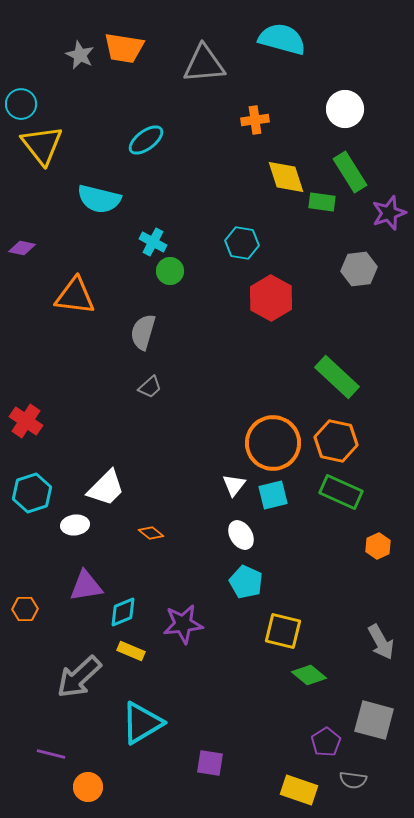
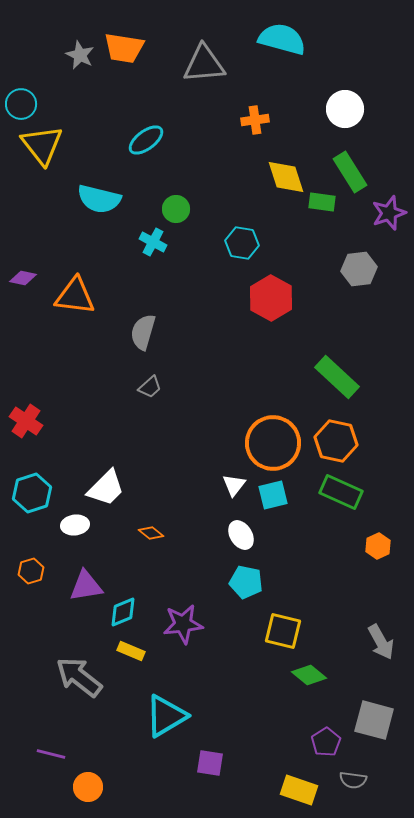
purple diamond at (22, 248): moved 1 px right, 30 px down
green circle at (170, 271): moved 6 px right, 62 px up
cyan pentagon at (246, 582): rotated 12 degrees counterclockwise
orange hexagon at (25, 609): moved 6 px right, 38 px up; rotated 15 degrees counterclockwise
gray arrow at (79, 677): rotated 81 degrees clockwise
cyan triangle at (142, 723): moved 24 px right, 7 px up
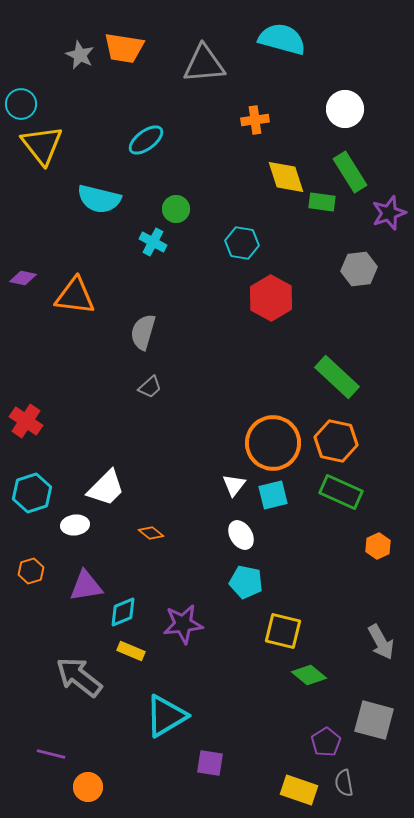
gray semicircle at (353, 780): moved 9 px left, 3 px down; rotated 72 degrees clockwise
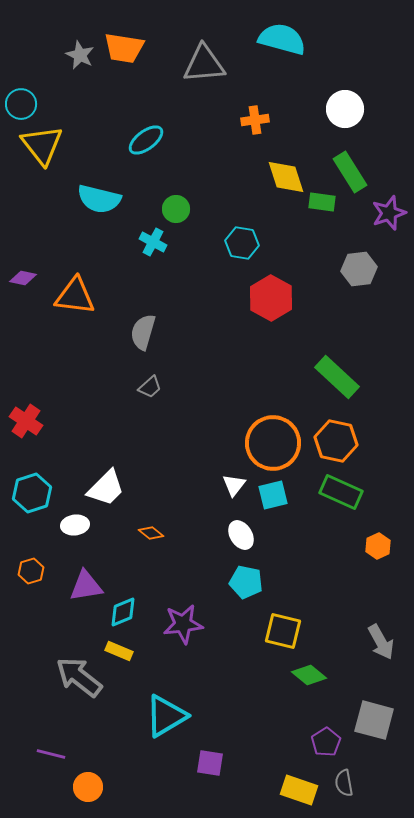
yellow rectangle at (131, 651): moved 12 px left
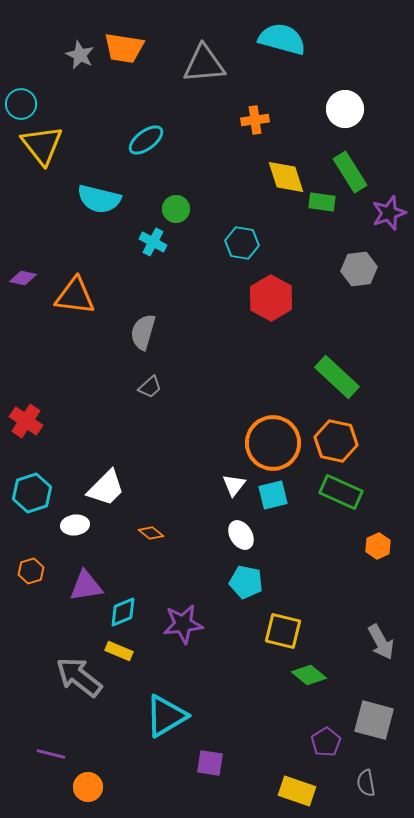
gray semicircle at (344, 783): moved 22 px right
yellow rectangle at (299, 790): moved 2 px left, 1 px down
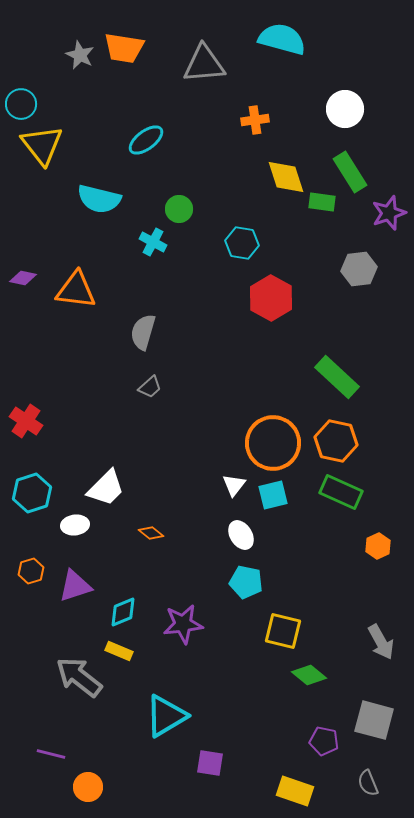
green circle at (176, 209): moved 3 px right
orange triangle at (75, 296): moved 1 px right, 6 px up
purple triangle at (86, 586): moved 11 px left; rotated 9 degrees counterclockwise
purple pentagon at (326, 742): moved 2 px left, 1 px up; rotated 28 degrees counterclockwise
gray semicircle at (366, 783): moved 2 px right; rotated 12 degrees counterclockwise
yellow rectangle at (297, 791): moved 2 px left
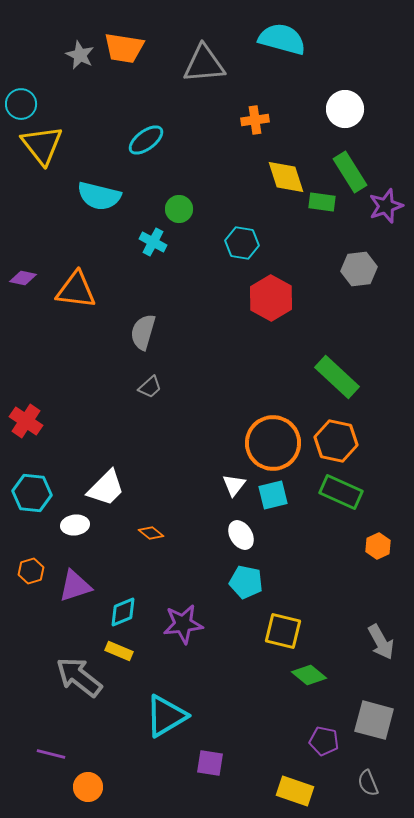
cyan semicircle at (99, 199): moved 3 px up
purple star at (389, 213): moved 3 px left, 7 px up
cyan hexagon at (32, 493): rotated 24 degrees clockwise
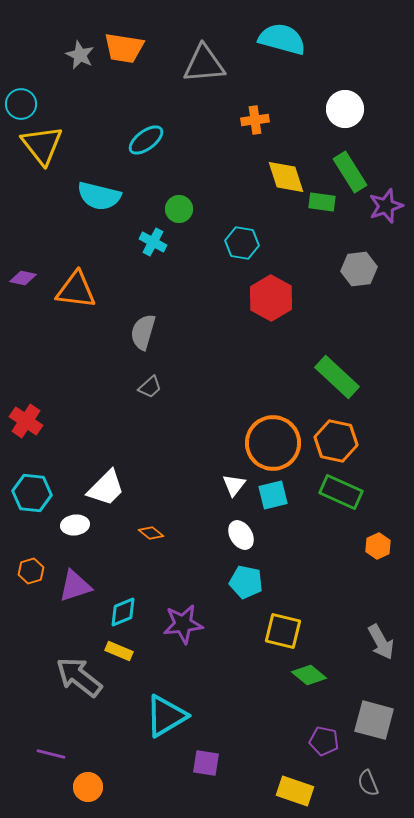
purple square at (210, 763): moved 4 px left
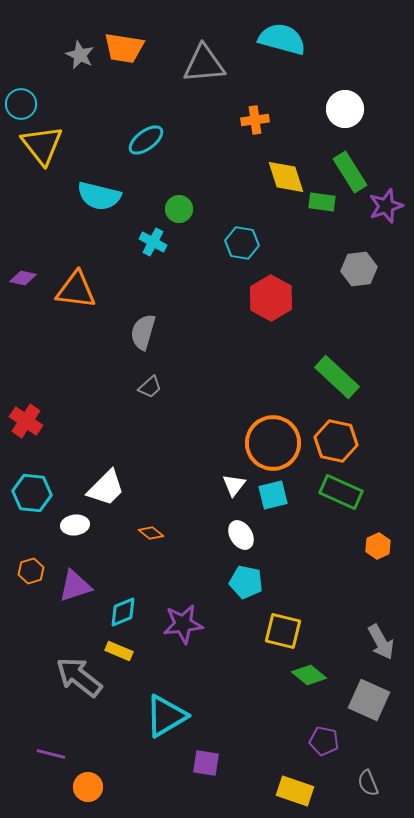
gray square at (374, 720): moved 5 px left, 20 px up; rotated 9 degrees clockwise
